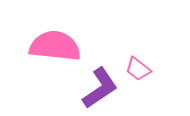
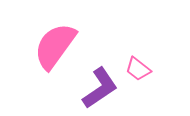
pink semicircle: rotated 60 degrees counterclockwise
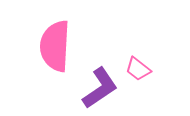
pink semicircle: rotated 33 degrees counterclockwise
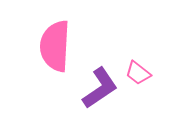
pink trapezoid: moved 4 px down
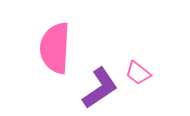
pink semicircle: moved 2 px down
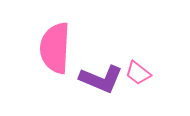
purple L-shape: moved 1 px right, 9 px up; rotated 57 degrees clockwise
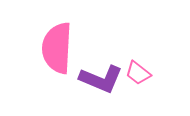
pink semicircle: moved 2 px right
